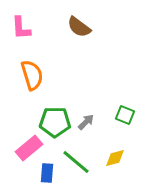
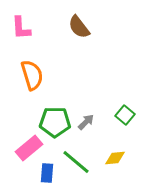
brown semicircle: rotated 15 degrees clockwise
green square: rotated 18 degrees clockwise
yellow diamond: rotated 10 degrees clockwise
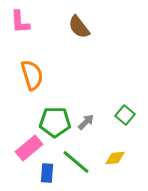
pink L-shape: moved 1 px left, 6 px up
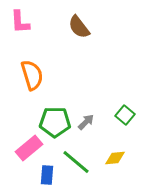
blue rectangle: moved 2 px down
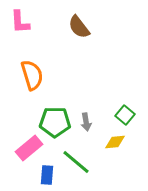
gray arrow: rotated 126 degrees clockwise
yellow diamond: moved 16 px up
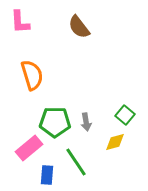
yellow diamond: rotated 10 degrees counterclockwise
green line: rotated 16 degrees clockwise
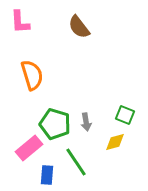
green square: rotated 18 degrees counterclockwise
green pentagon: moved 2 px down; rotated 16 degrees clockwise
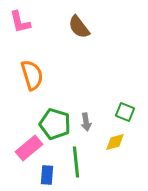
pink L-shape: rotated 10 degrees counterclockwise
green square: moved 3 px up
green line: rotated 28 degrees clockwise
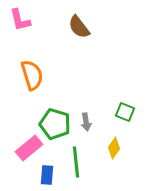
pink L-shape: moved 2 px up
yellow diamond: moved 1 px left, 6 px down; rotated 40 degrees counterclockwise
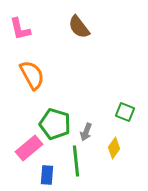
pink L-shape: moved 9 px down
orange semicircle: rotated 12 degrees counterclockwise
gray arrow: moved 10 px down; rotated 30 degrees clockwise
green line: moved 1 px up
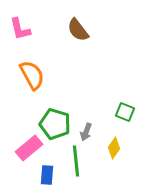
brown semicircle: moved 1 px left, 3 px down
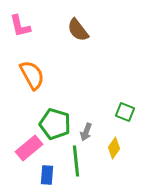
pink L-shape: moved 3 px up
